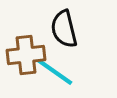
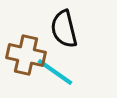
brown cross: rotated 18 degrees clockwise
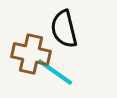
brown cross: moved 5 px right, 1 px up
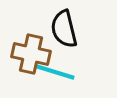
cyan line: rotated 18 degrees counterclockwise
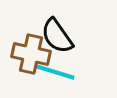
black semicircle: moved 7 px left, 7 px down; rotated 21 degrees counterclockwise
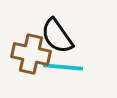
cyan line: moved 8 px right, 5 px up; rotated 12 degrees counterclockwise
